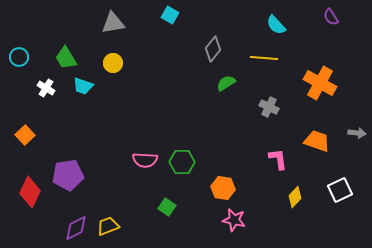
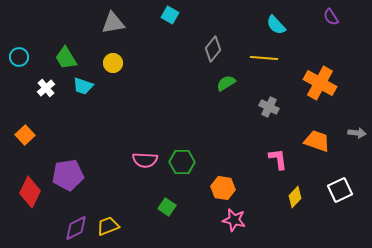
white cross: rotated 18 degrees clockwise
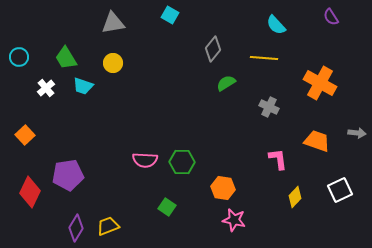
purple diamond: rotated 32 degrees counterclockwise
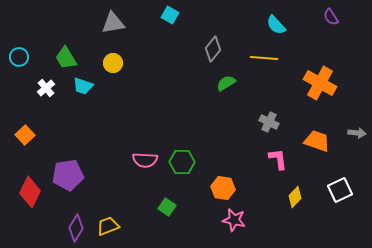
gray cross: moved 15 px down
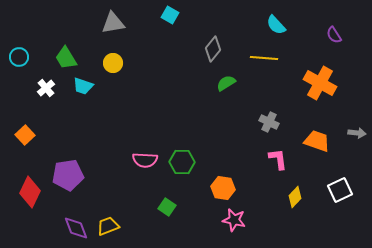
purple semicircle: moved 3 px right, 18 px down
purple diamond: rotated 52 degrees counterclockwise
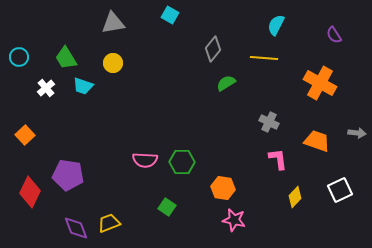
cyan semicircle: rotated 70 degrees clockwise
purple pentagon: rotated 16 degrees clockwise
yellow trapezoid: moved 1 px right, 3 px up
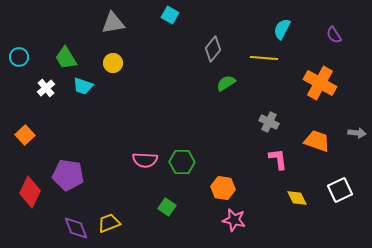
cyan semicircle: moved 6 px right, 4 px down
yellow diamond: moved 2 px right, 1 px down; rotated 70 degrees counterclockwise
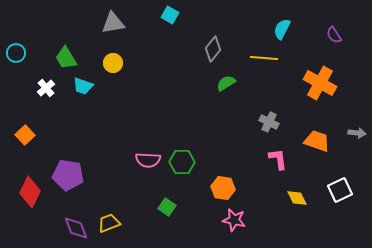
cyan circle: moved 3 px left, 4 px up
pink semicircle: moved 3 px right
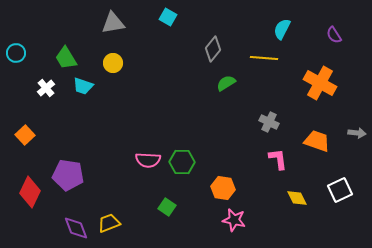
cyan square: moved 2 px left, 2 px down
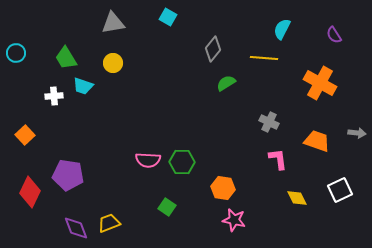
white cross: moved 8 px right, 8 px down; rotated 36 degrees clockwise
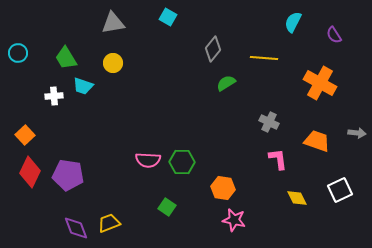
cyan semicircle: moved 11 px right, 7 px up
cyan circle: moved 2 px right
red diamond: moved 20 px up
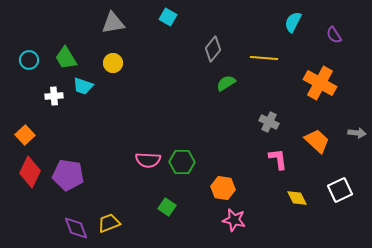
cyan circle: moved 11 px right, 7 px down
orange trapezoid: rotated 24 degrees clockwise
